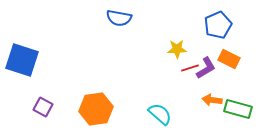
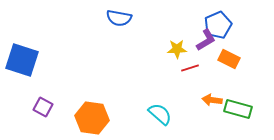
purple L-shape: moved 28 px up
orange hexagon: moved 4 px left, 9 px down; rotated 16 degrees clockwise
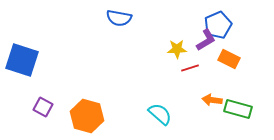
orange hexagon: moved 5 px left, 2 px up; rotated 8 degrees clockwise
